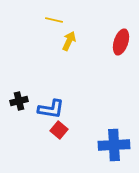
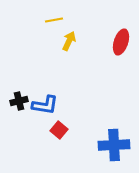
yellow line: rotated 24 degrees counterclockwise
blue L-shape: moved 6 px left, 4 px up
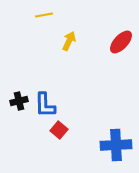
yellow line: moved 10 px left, 5 px up
red ellipse: rotated 25 degrees clockwise
blue L-shape: rotated 80 degrees clockwise
blue cross: moved 2 px right
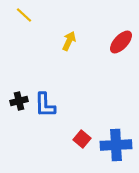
yellow line: moved 20 px left; rotated 54 degrees clockwise
red square: moved 23 px right, 9 px down
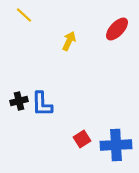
red ellipse: moved 4 px left, 13 px up
blue L-shape: moved 3 px left, 1 px up
red square: rotated 18 degrees clockwise
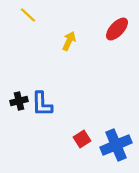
yellow line: moved 4 px right
blue cross: rotated 20 degrees counterclockwise
